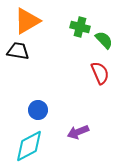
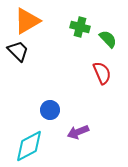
green semicircle: moved 4 px right, 1 px up
black trapezoid: rotated 35 degrees clockwise
red semicircle: moved 2 px right
blue circle: moved 12 px right
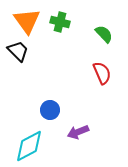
orange triangle: rotated 36 degrees counterclockwise
green cross: moved 20 px left, 5 px up
green semicircle: moved 4 px left, 5 px up
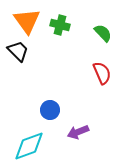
green cross: moved 3 px down
green semicircle: moved 1 px left, 1 px up
cyan diamond: rotated 8 degrees clockwise
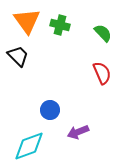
black trapezoid: moved 5 px down
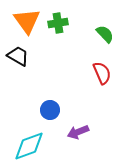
green cross: moved 2 px left, 2 px up; rotated 24 degrees counterclockwise
green semicircle: moved 2 px right, 1 px down
black trapezoid: rotated 15 degrees counterclockwise
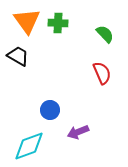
green cross: rotated 12 degrees clockwise
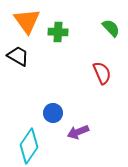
green cross: moved 9 px down
green semicircle: moved 6 px right, 6 px up
blue circle: moved 3 px right, 3 px down
cyan diamond: rotated 36 degrees counterclockwise
